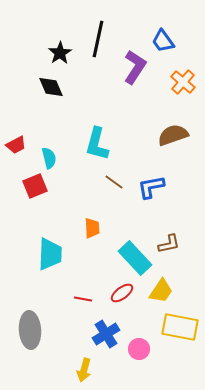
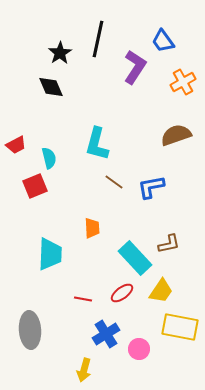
orange cross: rotated 20 degrees clockwise
brown semicircle: moved 3 px right
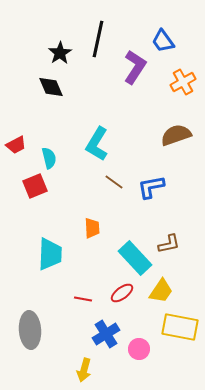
cyan L-shape: rotated 16 degrees clockwise
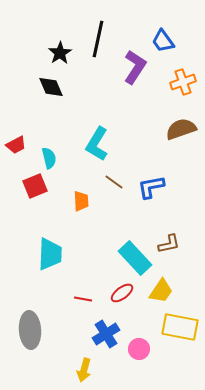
orange cross: rotated 10 degrees clockwise
brown semicircle: moved 5 px right, 6 px up
orange trapezoid: moved 11 px left, 27 px up
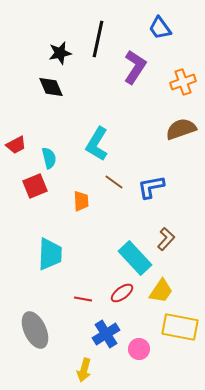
blue trapezoid: moved 3 px left, 13 px up
black star: rotated 20 degrees clockwise
brown L-shape: moved 3 px left, 5 px up; rotated 35 degrees counterclockwise
gray ellipse: moved 5 px right; rotated 21 degrees counterclockwise
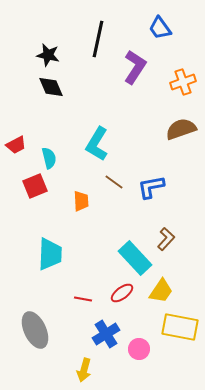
black star: moved 12 px left, 2 px down; rotated 25 degrees clockwise
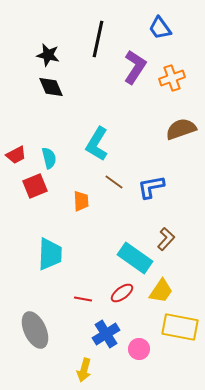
orange cross: moved 11 px left, 4 px up
red trapezoid: moved 10 px down
cyan rectangle: rotated 12 degrees counterclockwise
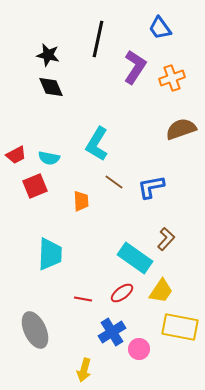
cyan semicircle: rotated 115 degrees clockwise
blue cross: moved 6 px right, 2 px up
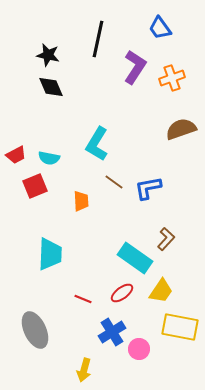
blue L-shape: moved 3 px left, 1 px down
red line: rotated 12 degrees clockwise
